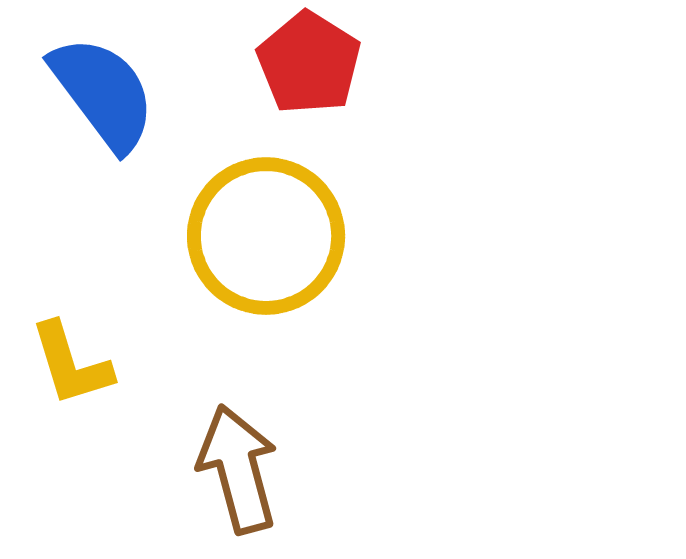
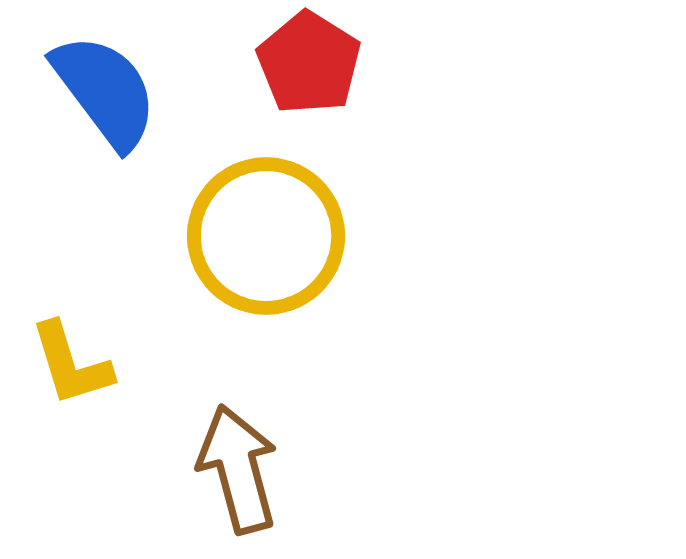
blue semicircle: moved 2 px right, 2 px up
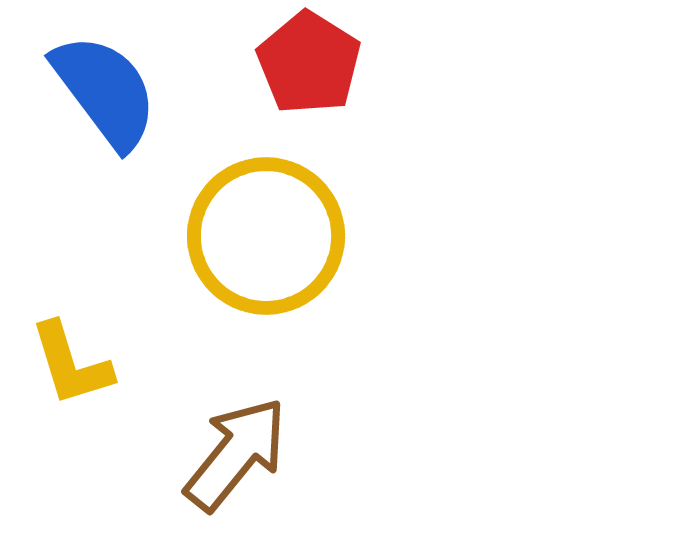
brown arrow: moved 2 px left, 15 px up; rotated 54 degrees clockwise
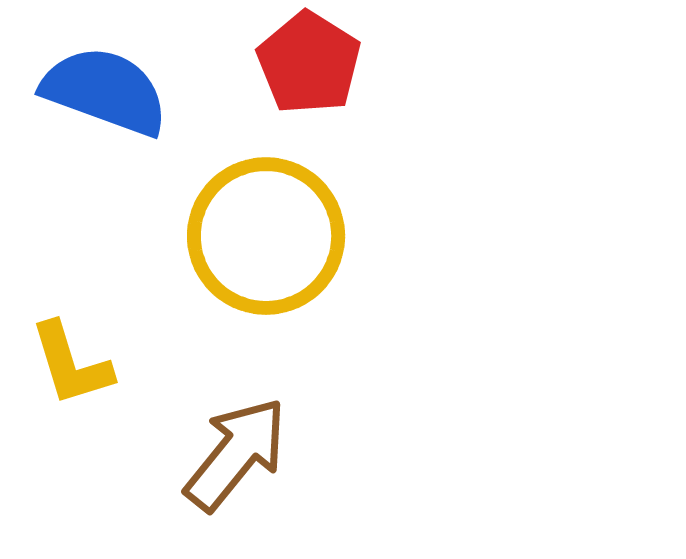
blue semicircle: rotated 33 degrees counterclockwise
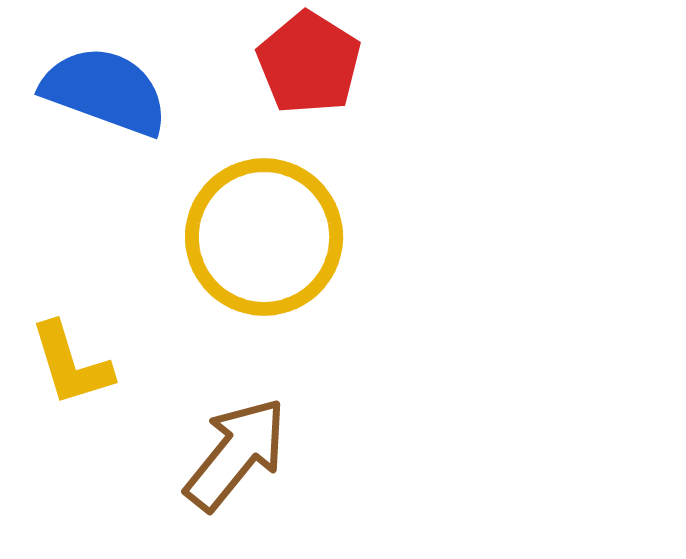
yellow circle: moved 2 px left, 1 px down
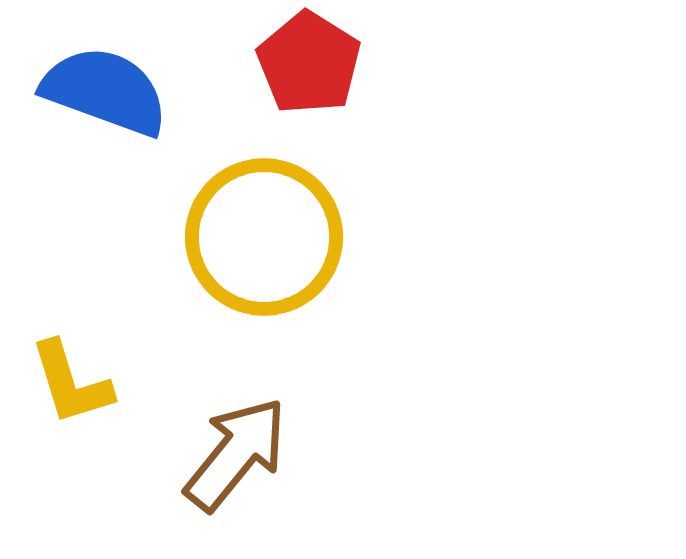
yellow L-shape: moved 19 px down
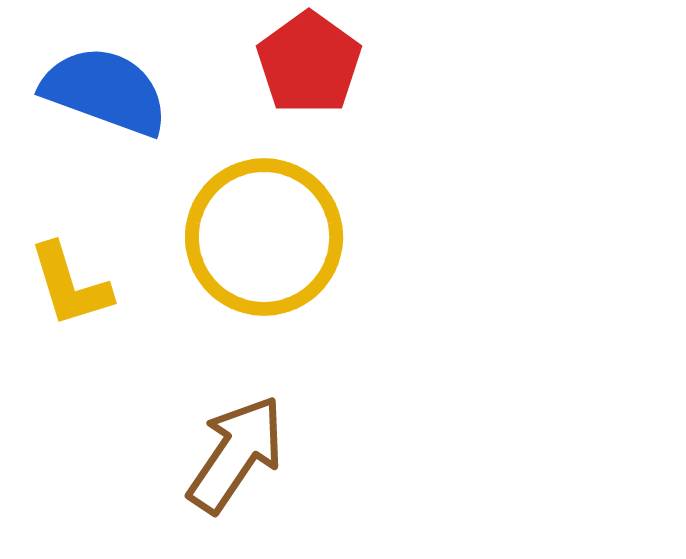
red pentagon: rotated 4 degrees clockwise
yellow L-shape: moved 1 px left, 98 px up
brown arrow: rotated 5 degrees counterclockwise
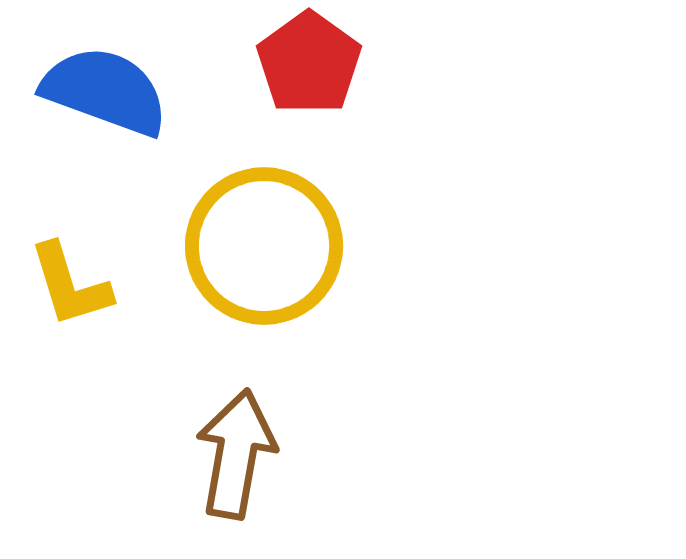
yellow circle: moved 9 px down
brown arrow: rotated 24 degrees counterclockwise
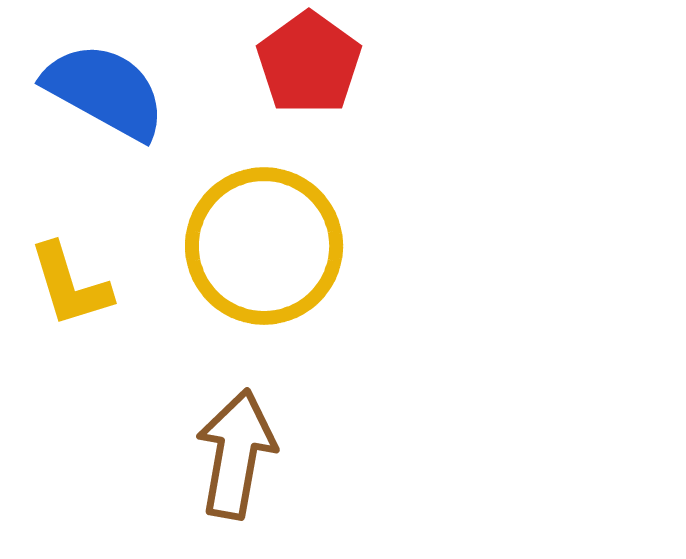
blue semicircle: rotated 9 degrees clockwise
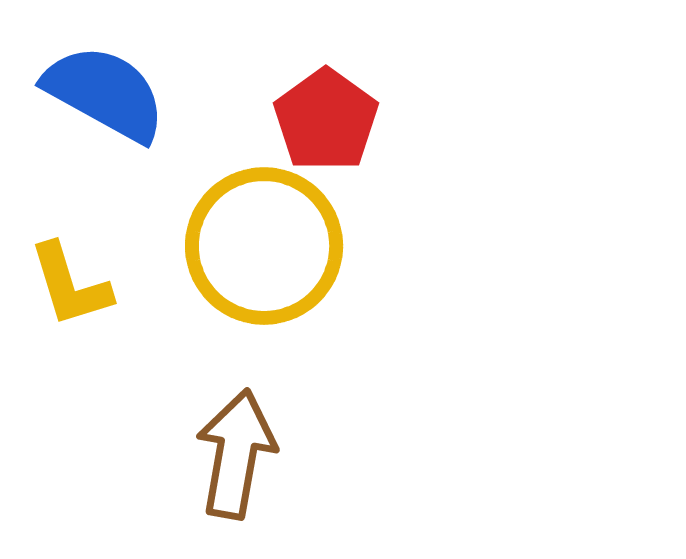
red pentagon: moved 17 px right, 57 px down
blue semicircle: moved 2 px down
